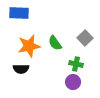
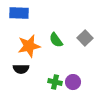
green semicircle: moved 1 px right, 3 px up
green cross: moved 21 px left, 18 px down
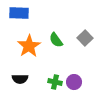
orange star: rotated 20 degrees counterclockwise
black semicircle: moved 1 px left, 10 px down
purple circle: moved 1 px right
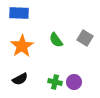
gray square: rotated 14 degrees counterclockwise
orange star: moved 7 px left
black semicircle: rotated 28 degrees counterclockwise
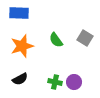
orange star: rotated 15 degrees clockwise
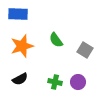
blue rectangle: moved 1 px left, 1 px down
gray square: moved 12 px down
purple circle: moved 4 px right
